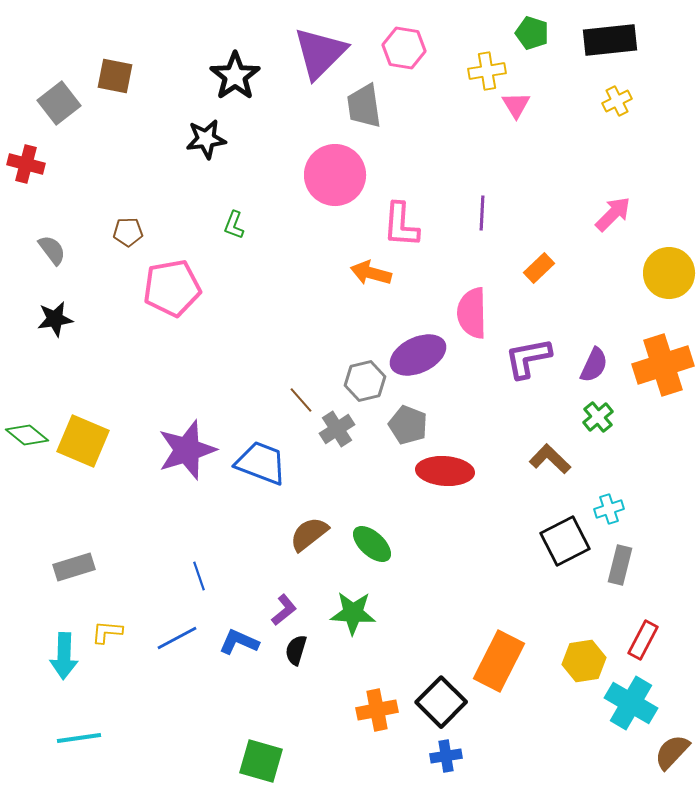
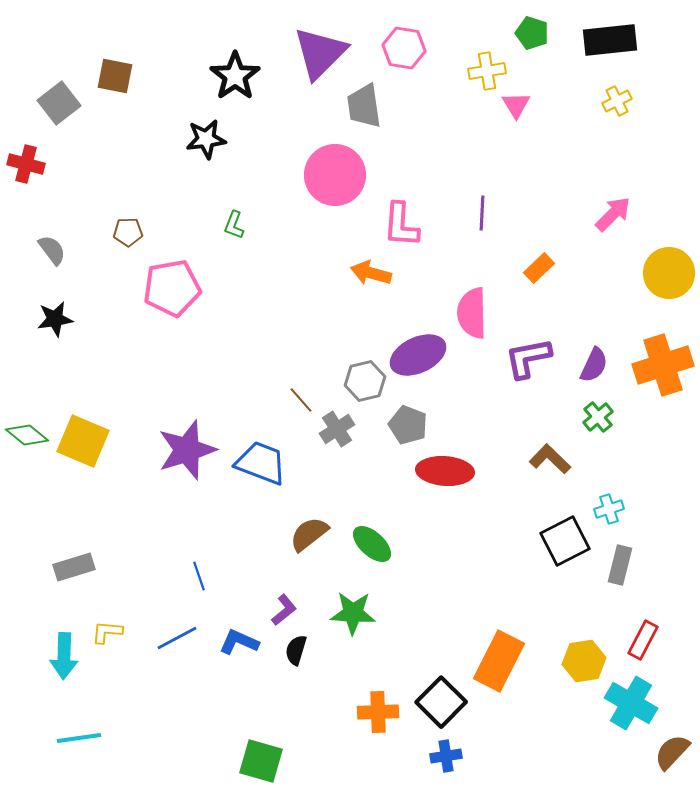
orange cross at (377, 710): moved 1 px right, 2 px down; rotated 9 degrees clockwise
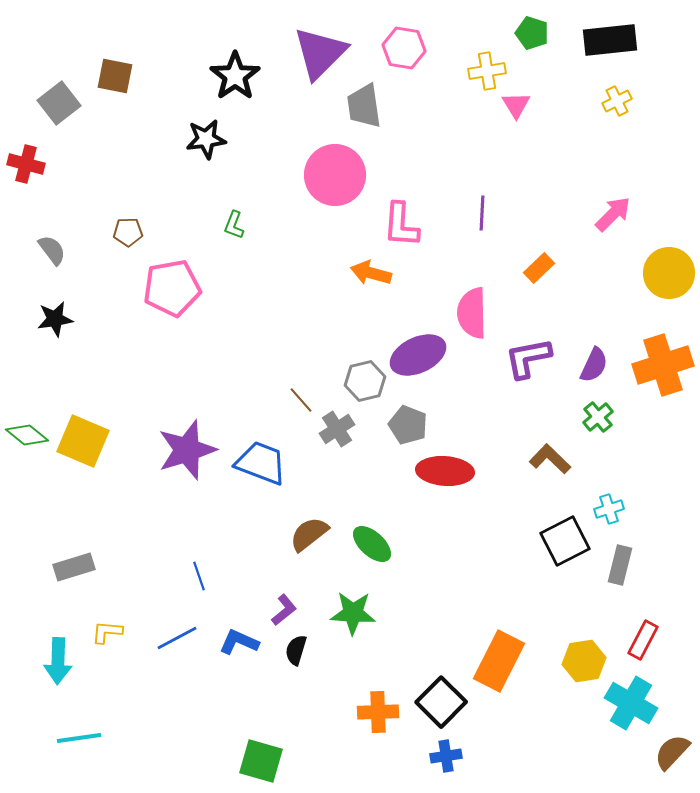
cyan arrow at (64, 656): moved 6 px left, 5 px down
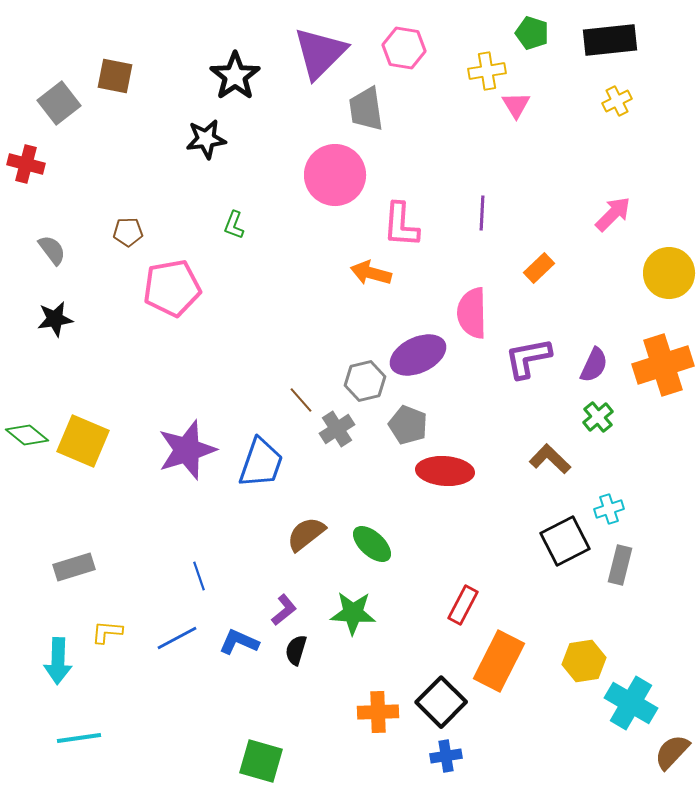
gray trapezoid at (364, 106): moved 2 px right, 3 px down
blue trapezoid at (261, 463): rotated 88 degrees clockwise
brown semicircle at (309, 534): moved 3 px left
red rectangle at (643, 640): moved 180 px left, 35 px up
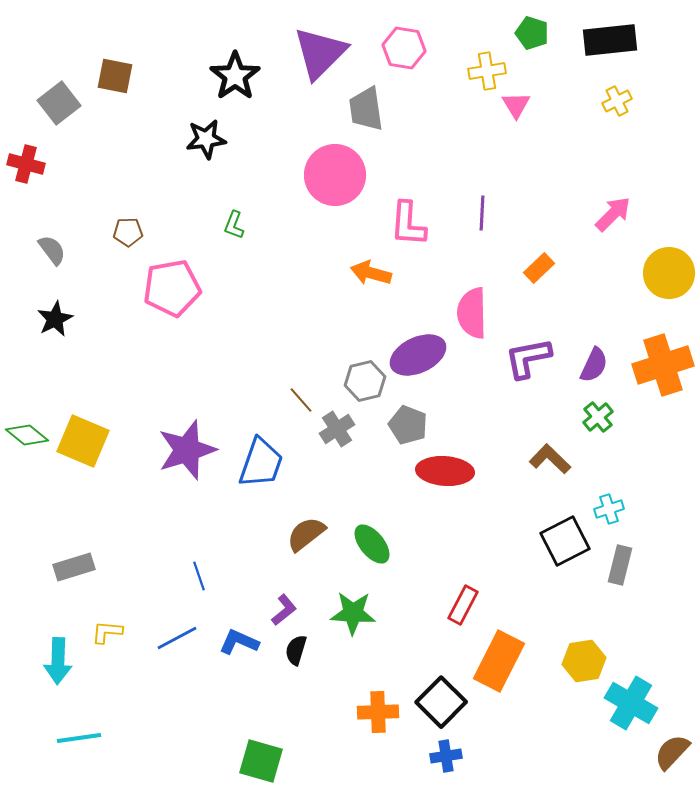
pink L-shape at (401, 225): moved 7 px right, 1 px up
black star at (55, 319): rotated 18 degrees counterclockwise
green ellipse at (372, 544): rotated 9 degrees clockwise
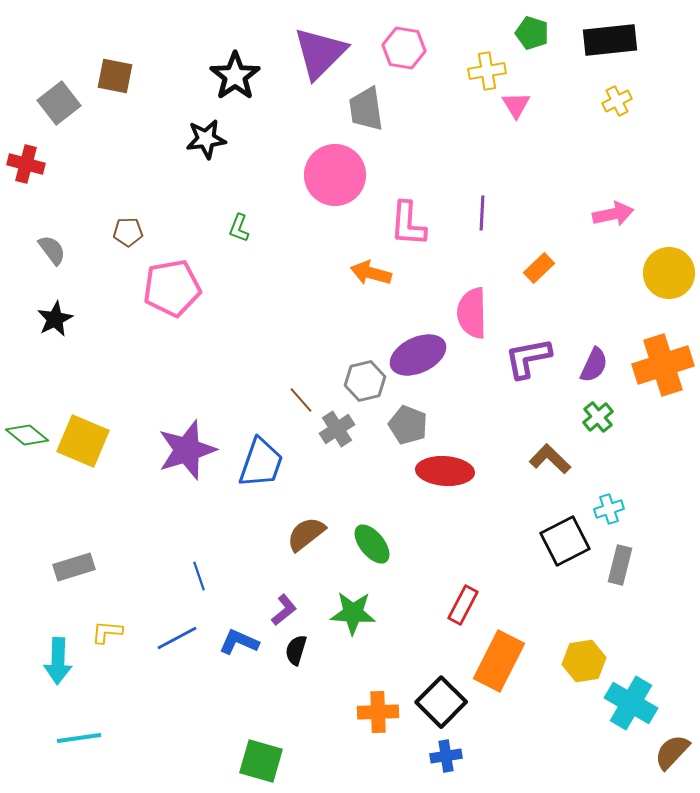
pink arrow at (613, 214): rotated 33 degrees clockwise
green L-shape at (234, 225): moved 5 px right, 3 px down
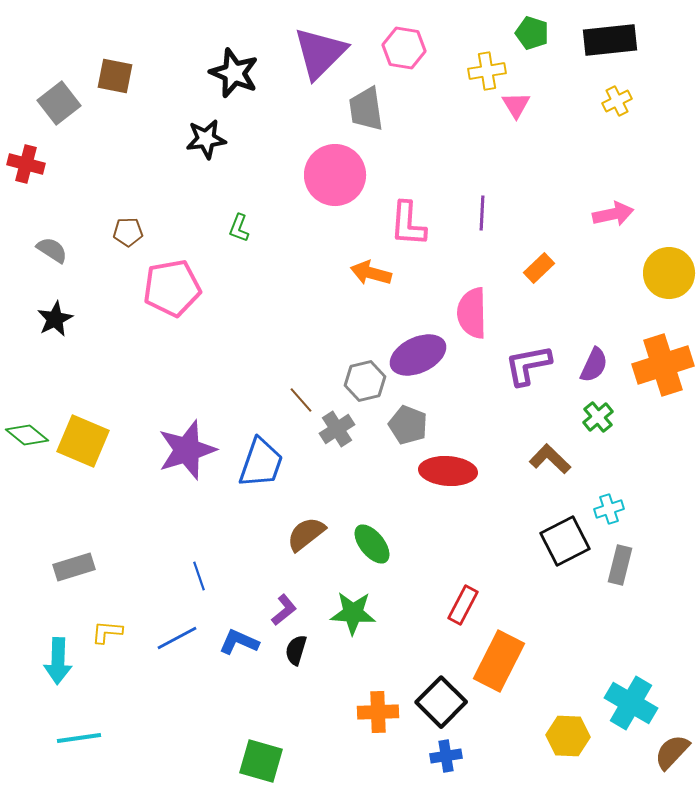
black star at (235, 76): moved 1 px left, 3 px up; rotated 15 degrees counterclockwise
gray semicircle at (52, 250): rotated 20 degrees counterclockwise
purple L-shape at (528, 358): moved 7 px down
red ellipse at (445, 471): moved 3 px right
yellow hexagon at (584, 661): moved 16 px left, 75 px down; rotated 12 degrees clockwise
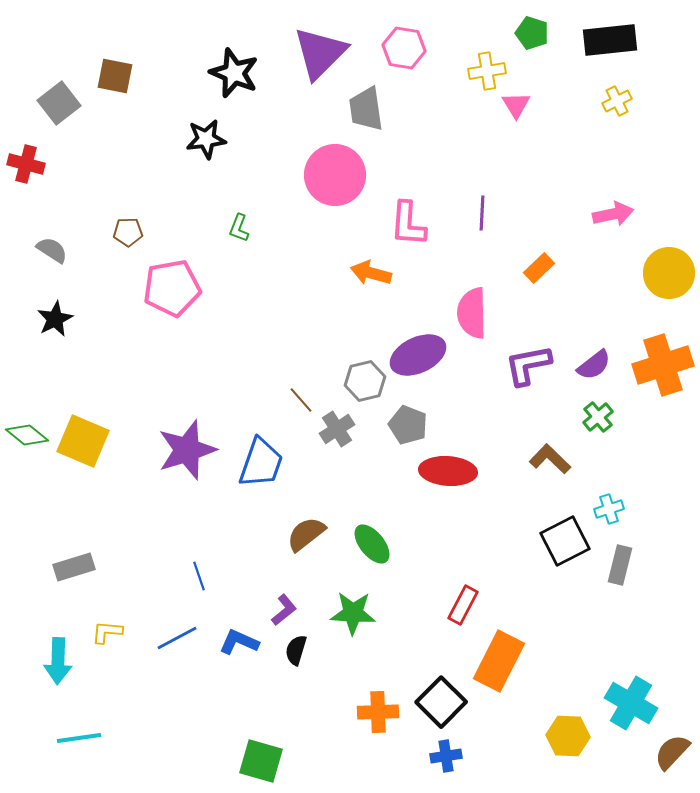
purple semicircle at (594, 365): rotated 27 degrees clockwise
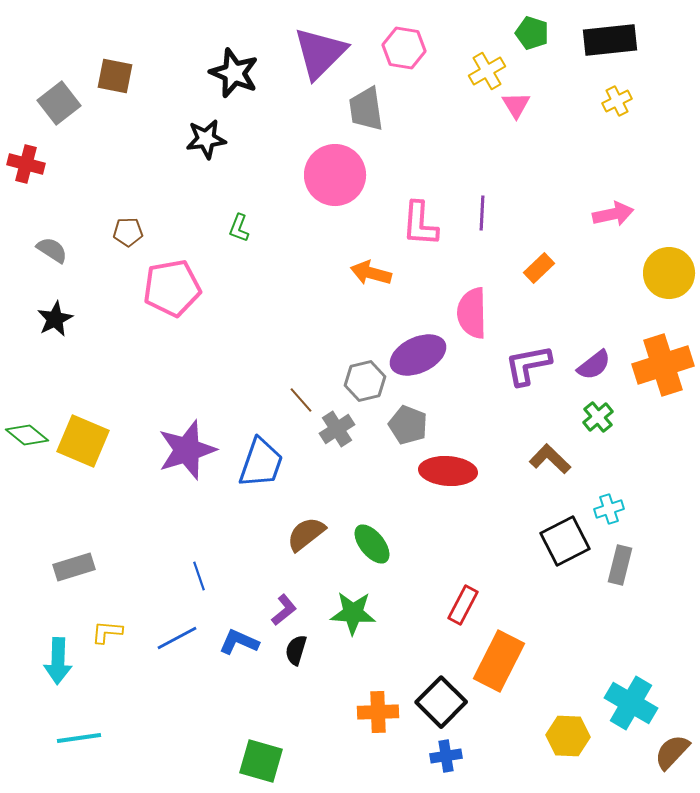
yellow cross at (487, 71): rotated 21 degrees counterclockwise
pink L-shape at (408, 224): moved 12 px right
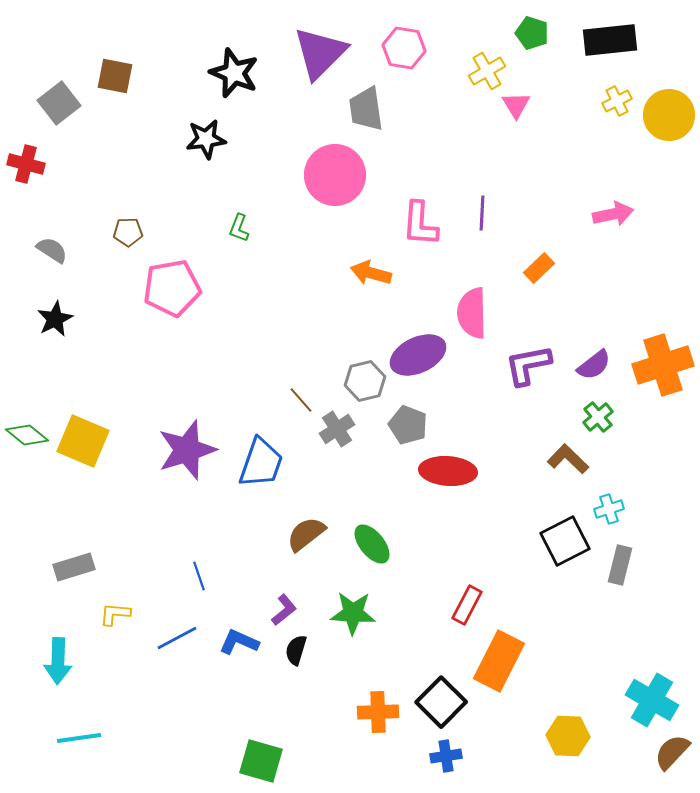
yellow circle at (669, 273): moved 158 px up
brown L-shape at (550, 459): moved 18 px right
red rectangle at (463, 605): moved 4 px right
yellow L-shape at (107, 632): moved 8 px right, 18 px up
cyan cross at (631, 703): moved 21 px right, 3 px up
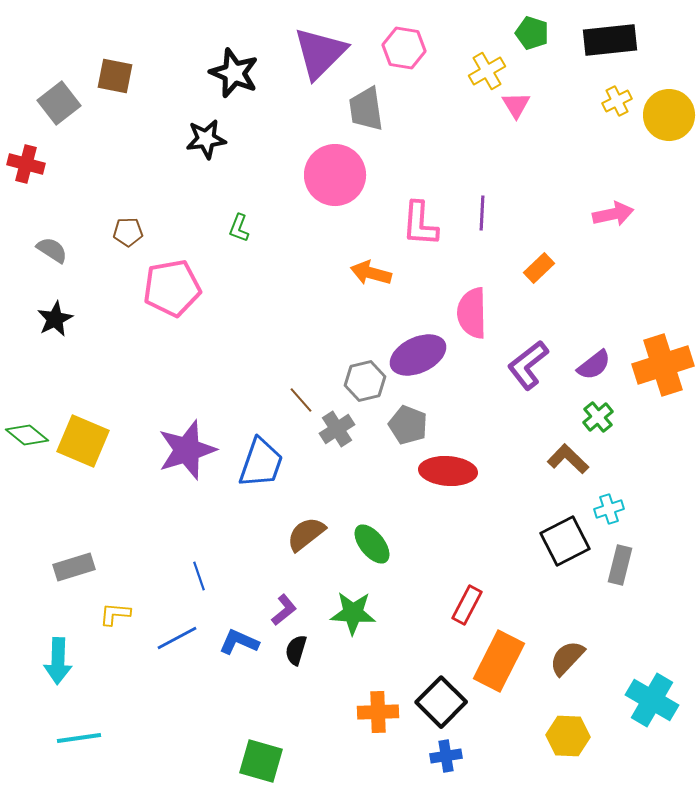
purple L-shape at (528, 365): rotated 27 degrees counterclockwise
brown semicircle at (672, 752): moved 105 px left, 94 px up
